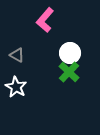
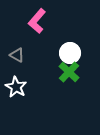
pink L-shape: moved 8 px left, 1 px down
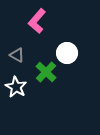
white circle: moved 3 px left
green cross: moved 23 px left
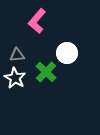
gray triangle: rotated 35 degrees counterclockwise
white star: moved 1 px left, 9 px up
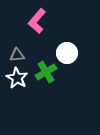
green cross: rotated 15 degrees clockwise
white star: moved 2 px right
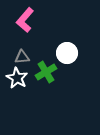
pink L-shape: moved 12 px left, 1 px up
gray triangle: moved 5 px right, 2 px down
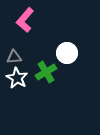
gray triangle: moved 8 px left
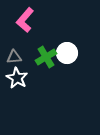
green cross: moved 15 px up
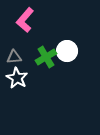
white circle: moved 2 px up
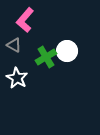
gray triangle: moved 12 px up; rotated 35 degrees clockwise
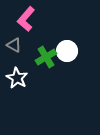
pink L-shape: moved 1 px right, 1 px up
